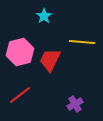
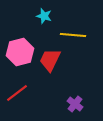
cyan star: rotated 21 degrees counterclockwise
yellow line: moved 9 px left, 7 px up
red line: moved 3 px left, 2 px up
purple cross: rotated 21 degrees counterclockwise
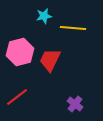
cyan star: rotated 28 degrees counterclockwise
yellow line: moved 7 px up
red line: moved 4 px down
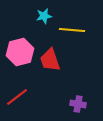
yellow line: moved 1 px left, 2 px down
red trapezoid: rotated 45 degrees counterclockwise
purple cross: moved 3 px right; rotated 28 degrees counterclockwise
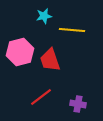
red line: moved 24 px right
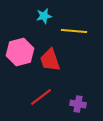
yellow line: moved 2 px right, 1 px down
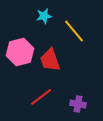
yellow line: rotated 45 degrees clockwise
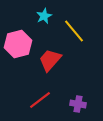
cyan star: rotated 14 degrees counterclockwise
pink hexagon: moved 2 px left, 8 px up
red trapezoid: rotated 60 degrees clockwise
red line: moved 1 px left, 3 px down
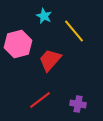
cyan star: rotated 21 degrees counterclockwise
